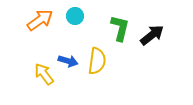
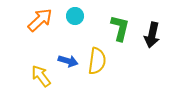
orange arrow: rotated 8 degrees counterclockwise
black arrow: rotated 140 degrees clockwise
yellow arrow: moved 3 px left, 2 px down
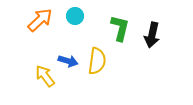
yellow arrow: moved 4 px right
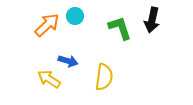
orange arrow: moved 7 px right, 5 px down
green L-shape: rotated 32 degrees counterclockwise
black arrow: moved 15 px up
yellow semicircle: moved 7 px right, 16 px down
yellow arrow: moved 4 px right, 3 px down; rotated 20 degrees counterclockwise
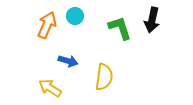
orange arrow: rotated 24 degrees counterclockwise
yellow arrow: moved 1 px right, 9 px down
